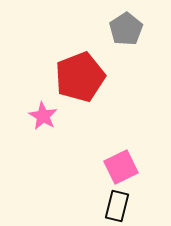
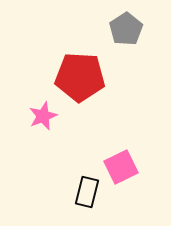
red pentagon: rotated 24 degrees clockwise
pink star: rotated 20 degrees clockwise
black rectangle: moved 30 px left, 14 px up
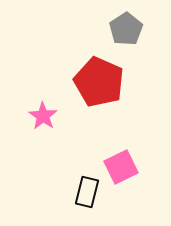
red pentagon: moved 19 px right, 5 px down; rotated 21 degrees clockwise
pink star: rotated 16 degrees counterclockwise
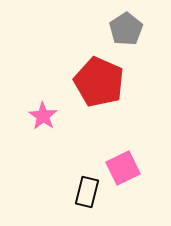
pink square: moved 2 px right, 1 px down
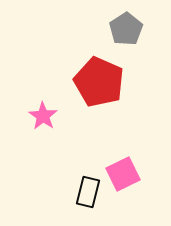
pink square: moved 6 px down
black rectangle: moved 1 px right
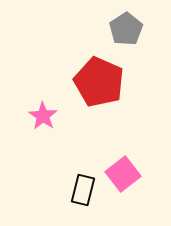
pink square: rotated 12 degrees counterclockwise
black rectangle: moved 5 px left, 2 px up
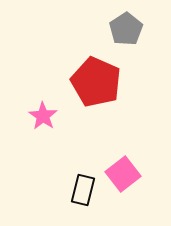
red pentagon: moved 3 px left
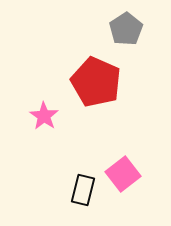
pink star: moved 1 px right
